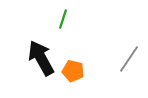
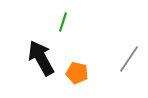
green line: moved 3 px down
orange pentagon: moved 4 px right, 2 px down
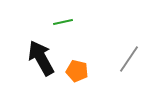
green line: rotated 60 degrees clockwise
orange pentagon: moved 2 px up
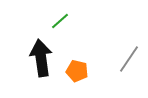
green line: moved 3 px left, 1 px up; rotated 30 degrees counterclockwise
black arrow: rotated 21 degrees clockwise
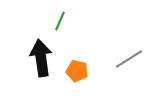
green line: rotated 24 degrees counterclockwise
gray line: rotated 24 degrees clockwise
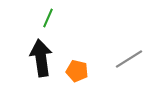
green line: moved 12 px left, 3 px up
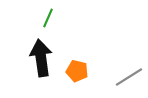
gray line: moved 18 px down
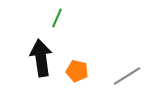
green line: moved 9 px right
gray line: moved 2 px left, 1 px up
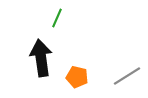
orange pentagon: moved 6 px down
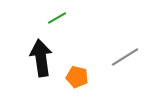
green line: rotated 36 degrees clockwise
gray line: moved 2 px left, 19 px up
